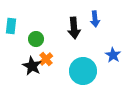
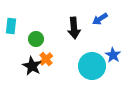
blue arrow: moved 5 px right; rotated 63 degrees clockwise
cyan circle: moved 9 px right, 5 px up
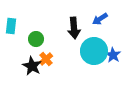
cyan circle: moved 2 px right, 15 px up
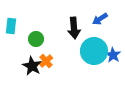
orange cross: moved 2 px down
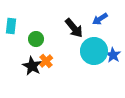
black arrow: rotated 35 degrees counterclockwise
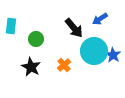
orange cross: moved 18 px right, 4 px down
black star: moved 1 px left, 1 px down
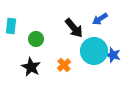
blue star: rotated 14 degrees counterclockwise
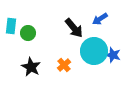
green circle: moved 8 px left, 6 px up
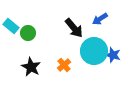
cyan rectangle: rotated 56 degrees counterclockwise
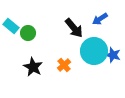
black star: moved 2 px right
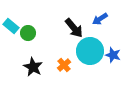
cyan circle: moved 4 px left
